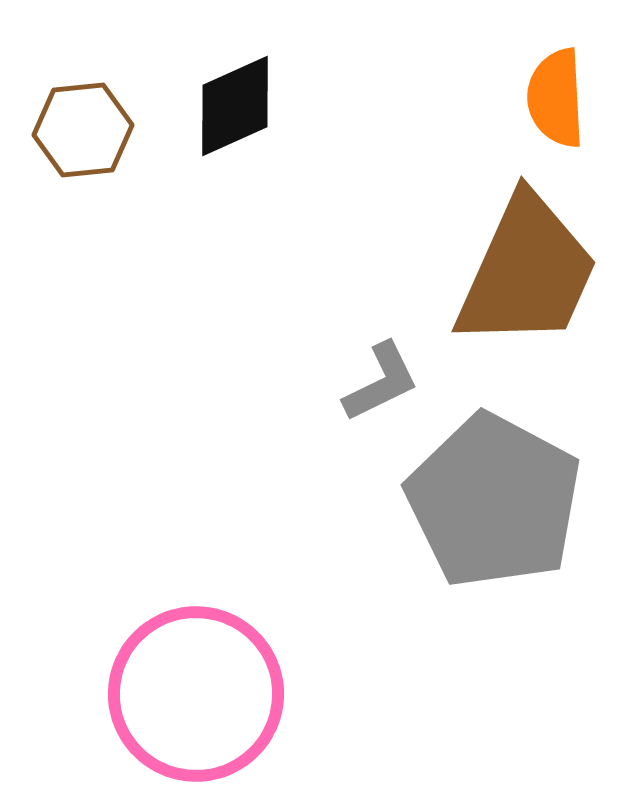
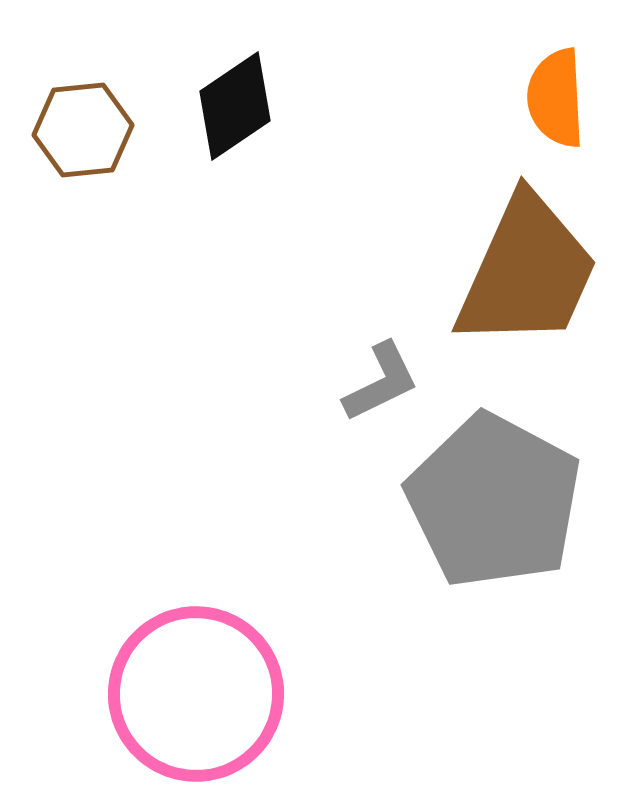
black diamond: rotated 10 degrees counterclockwise
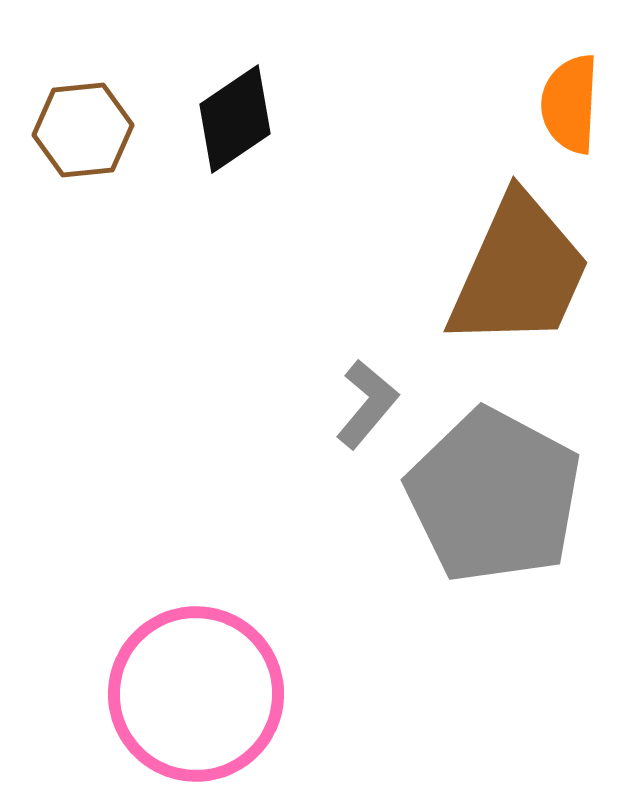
orange semicircle: moved 14 px right, 6 px down; rotated 6 degrees clockwise
black diamond: moved 13 px down
brown trapezoid: moved 8 px left
gray L-shape: moved 14 px left, 22 px down; rotated 24 degrees counterclockwise
gray pentagon: moved 5 px up
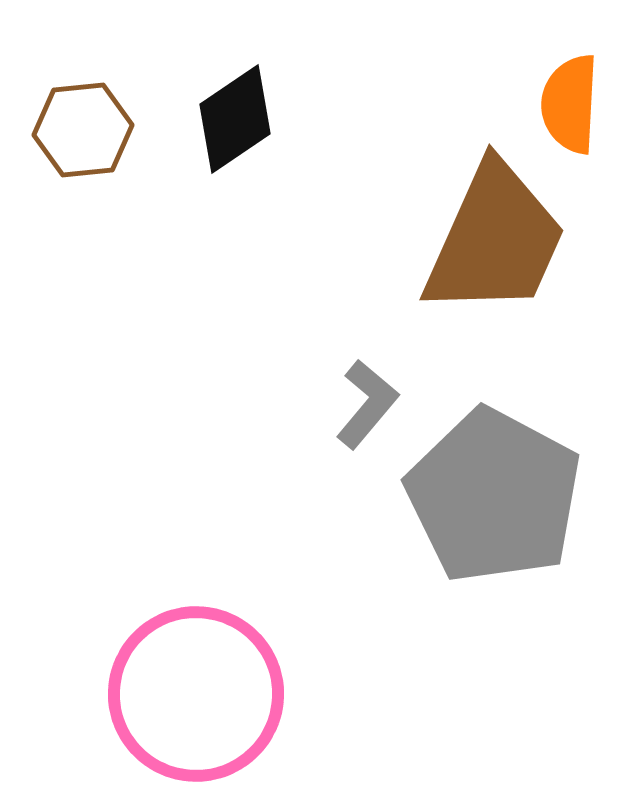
brown trapezoid: moved 24 px left, 32 px up
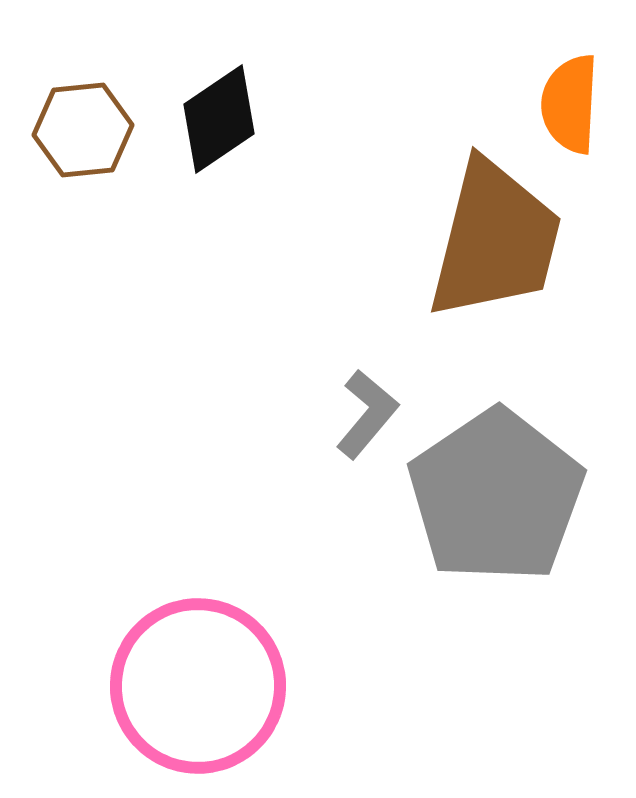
black diamond: moved 16 px left
brown trapezoid: rotated 10 degrees counterclockwise
gray L-shape: moved 10 px down
gray pentagon: moved 2 px right; rotated 10 degrees clockwise
pink circle: moved 2 px right, 8 px up
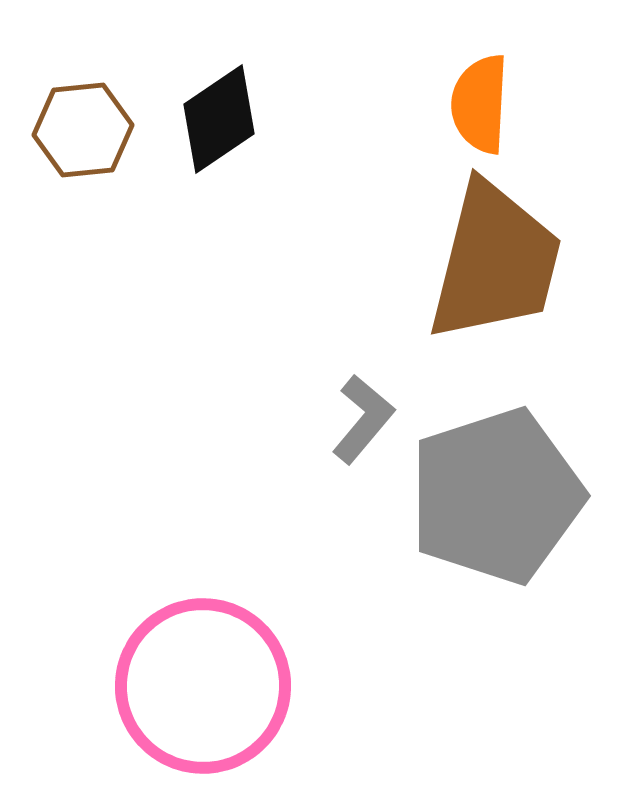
orange semicircle: moved 90 px left
brown trapezoid: moved 22 px down
gray L-shape: moved 4 px left, 5 px down
gray pentagon: rotated 16 degrees clockwise
pink circle: moved 5 px right
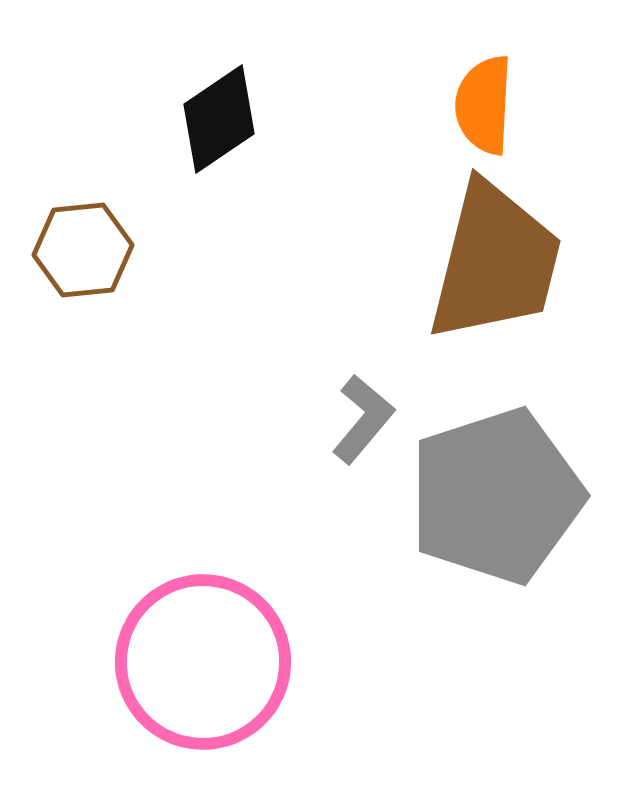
orange semicircle: moved 4 px right, 1 px down
brown hexagon: moved 120 px down
pink circle: moved 24 px up
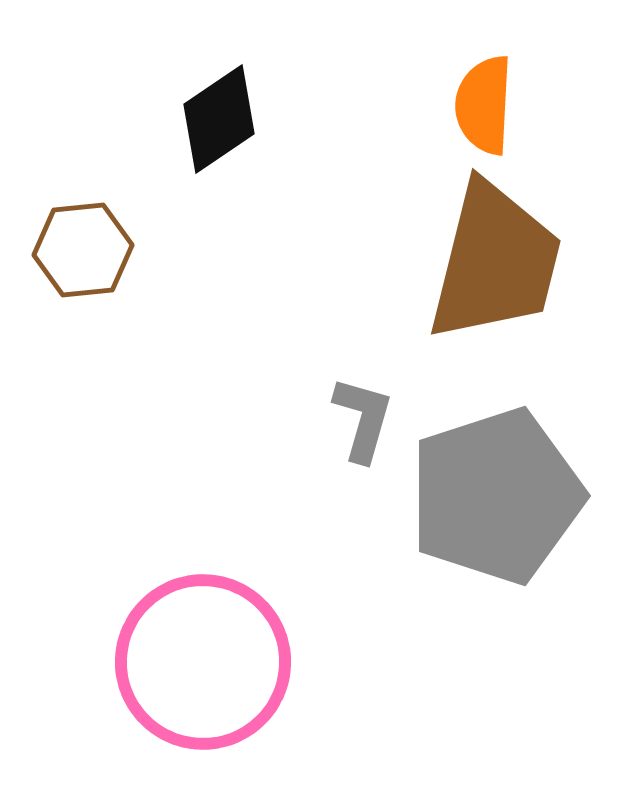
gray L-shape: rotated 24 degrees counterclockwise
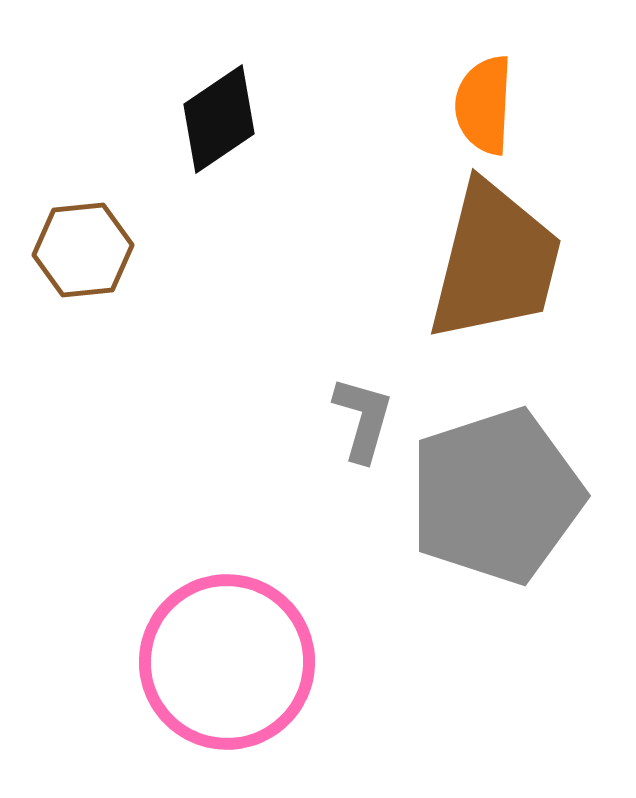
pink circle: moved 24 px right
